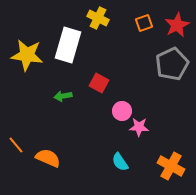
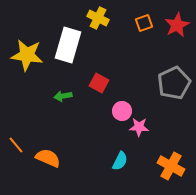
gray pentagon: moved 2 px right, 19 px down
cyan semicircle: moved 1 px up; rotated 120 degrees counterclockwise
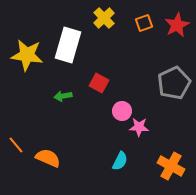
yellow cross: moved 6 px right; rotated 20 degrees clockwise
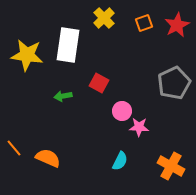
white rectangle: rotated 8 degrees counterclockwise
orange line: moved 2 px left, 3 px down
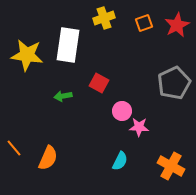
yellow cross: rotated 25 degrees clockwise
orange semicircle: rotated 90 degrees clockwise
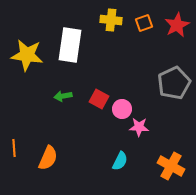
yellow cross: moved 7 px right, 2 px down; rotated 25 degrees clockwise
white rectangle: moved 2 px right
red square: moved 16 px down
pink circle: moved 2 px up
orange line: rotated 36 degrees clockwise
